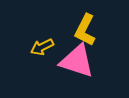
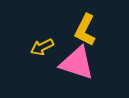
pink triangle: moved 2 px down
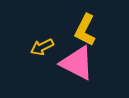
pink triangle: rotated 9 degrees clockwise
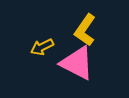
yellow L-shape: rotated 8 degrees clockwise
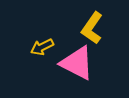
yellow L-shape: moved 7 px right, 2 px up
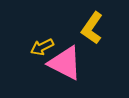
pink triangle: moved 12 px left
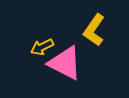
yellow L-shape: moved 2 px right, 2 px down
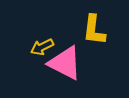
yellow L-shape: rotated 28 degrees counterclockwise
